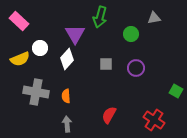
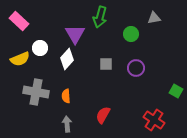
red semicircle: moved 6 px left
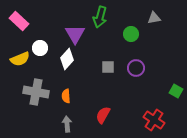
gray square: moved 2 px right, 3 px down
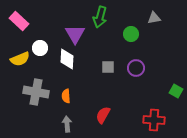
white diamond: rotated 40 degrees counterclockwise
red cross: rotated 30 degrees counterclockwise
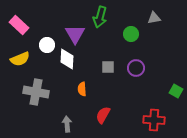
pink rectangle: moved 4 px down
white circle: moved 7 px right, 3 px up
orange semicircle: moved 16 px right, 7 px up
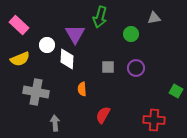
gray arrow: moved 12 px left, 1 px up
